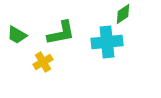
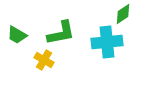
yellow cross: moved 1 px right, 2 px up; rotated 30 degrees counterclockwise
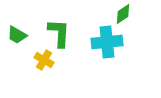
green L-shape: moved 2 px left; rotated 76 degrees counterclockwise
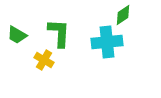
green diamond: moved 1 px down
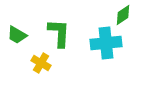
cyan cross: moved 1 px left, 1 px down
yellow cross: moved 3 px left, 3 px down
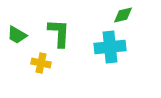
green diamond: rotated 20 degrees clockwise
cyan cross: moved 4 px right, 4 px down
yellow cross: rotated 18 degrees counterclockwise
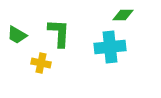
green diamond: rotated 15 degrees clockwise
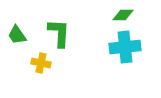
green trapezoid: rotated 25 degrees clockwise
cyan cross: moved 15 px right
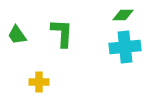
green L-shape: moved 3 px right
yellow cross: moved 2 px left, 19 px down; rotated 12 degrees counterclockwise
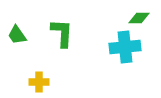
green diamond: moved 16 px right, 3 px down
